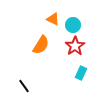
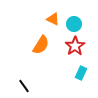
cyan circle: moved 1 px right, 1 px up
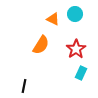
cyan circle: moved 1 px right, 10 px up
red star: moved 1 px right, 3 px down
black line: rotated 48 degrees clockwise
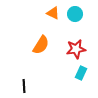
orange triangle: moved 6 px up
red star: rotated 24 degrees clockwise
black line: rotated 16 degrees counterclockwise
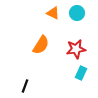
cyan circle: moved 2 px right, 1 px up
black line: moved 1 px right; rotated 24 degrees clockwise
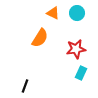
orange semicircle: moved 1 px left, 7 px up
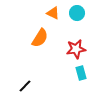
cyan rectangle: rotated 40 degrees counterclockwise
black line: rotated 24 degrees clockwise
